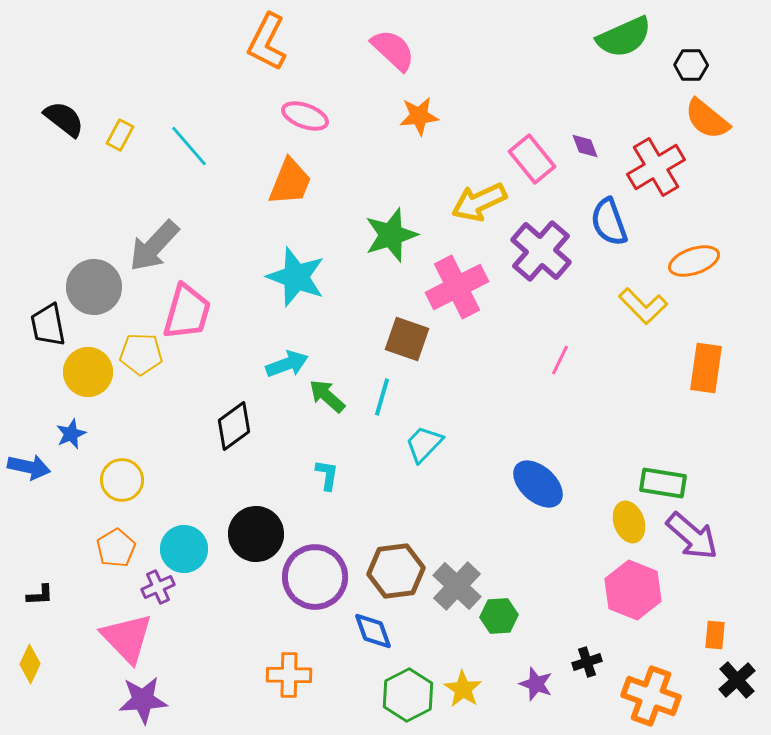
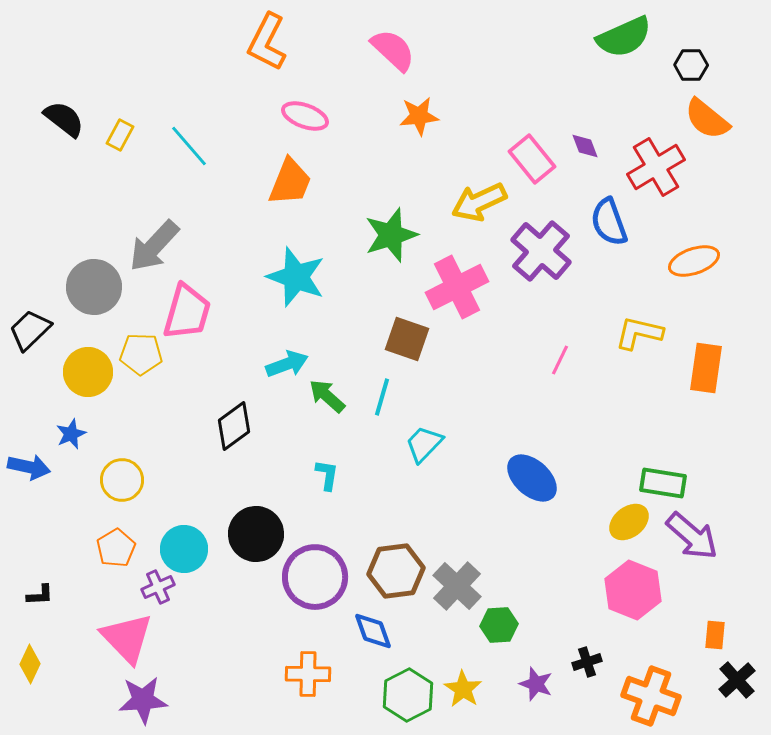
yellow L-shape at (643, 306): moved 4 px left, 27 px down; rotated 147 degrees clockwise
black trapezoid at (48, 325): moved 18 px left, 5 px down; rotated 57 degrees clockwise
blue ellipse at (538, 484): moved 6 px left, 6 px up
yellow ellipse at (629, 522): rotated 72 degrees clockwise
green hexagon at (499, 616): moved 9 px down
orange cross at (289, 675): moved 19 px right, 1 px up
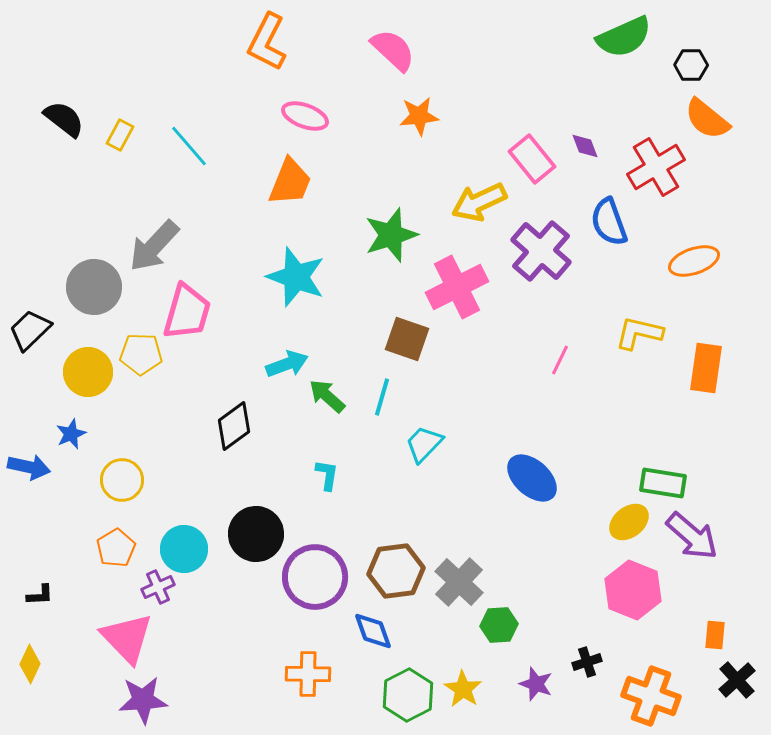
gray cross at (457, 586): moved 2 px right, 4 px up
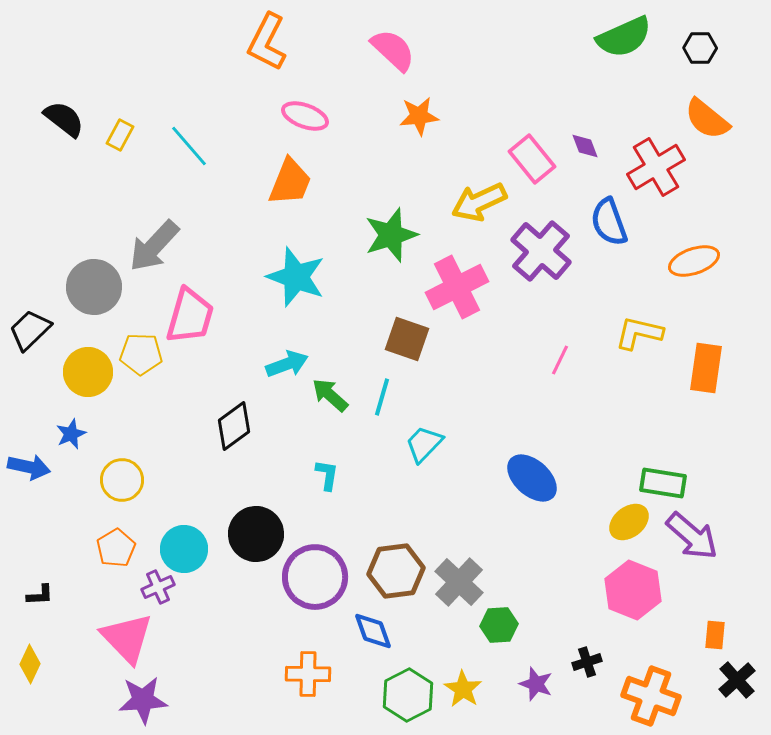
black hexagon at (691, 65): moved 9 px right, 17 px up
pink trapezoid at (187, 312): moved 3 px right, 4 px down
green arrow at (327, 396): moved 3 px right, 1 px up
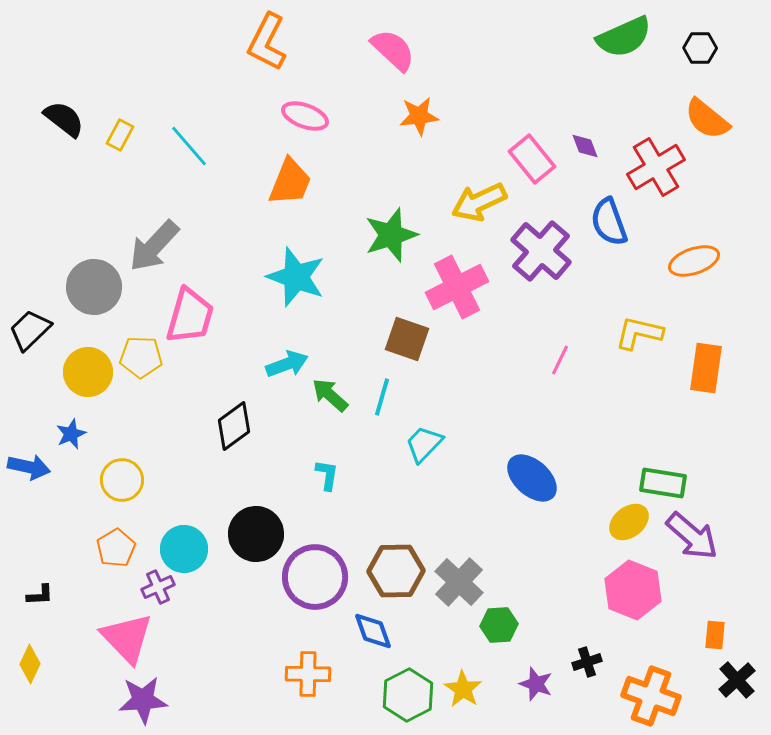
yellow pentagon at (141, 354): moved 3 px down
brown hexagon at (396, 571): rotated 6 degrees clockwise
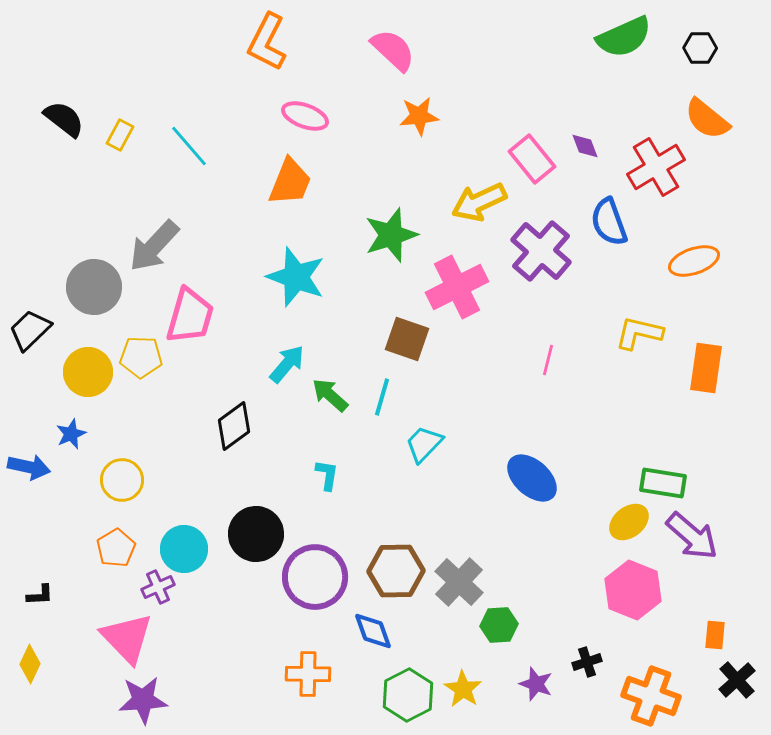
pink line at (560, 360): moved 12 px left; rotated 12 degrees counterclockwise
cyan arrow at (287, 364): rotated 30 degrees counterclockwise
